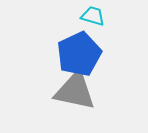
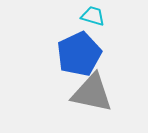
gray triangle: moved 17 px right, 2 px down
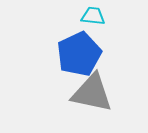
cyan trapezoid: rotated 10 degrees counterclockwise
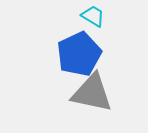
cyan trapezoid: rotated 25 degrees clockwise
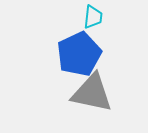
cyan trapezoid: moved 1 px down; rotated 65 degrees clockwise
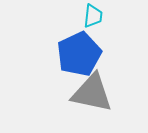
cyan trapezoid: moved 1 px up
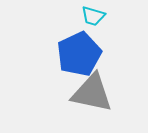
cyan trapezoid: rotated 100 degrees clockwise
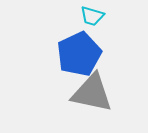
cyan trapezoid: moved 1 px left
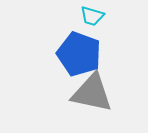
blue pentagon: rotated 27 degrees counterclockwise
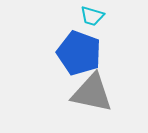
blue pentagon: moved 1 px up
